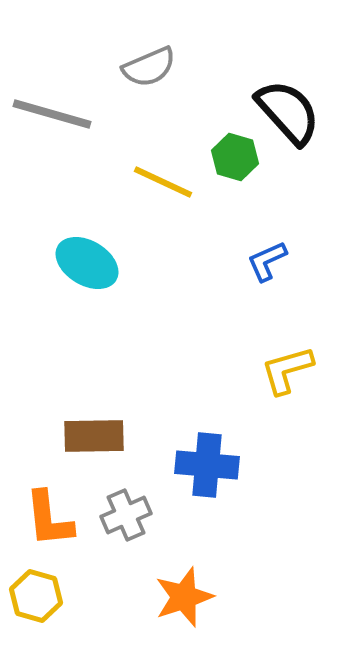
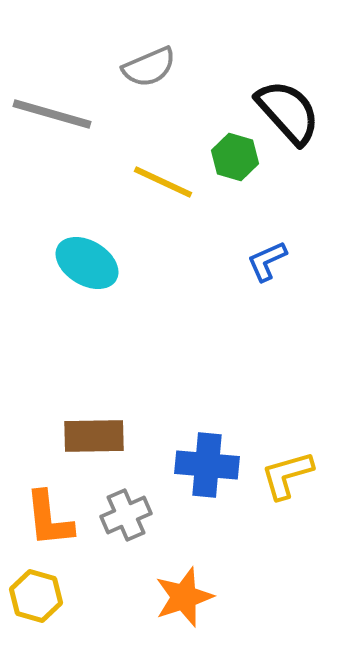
yellow L-shape: moved 105 px down
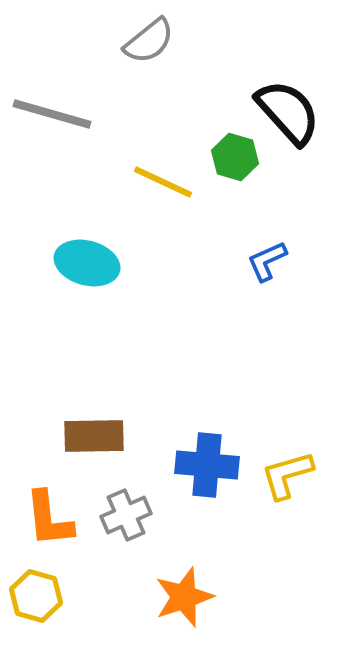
gray semicircle: moved 26 px up; rotated 16 degrees counterclockwise
cyan ellipse: rotated 16 degrees counterclockwise
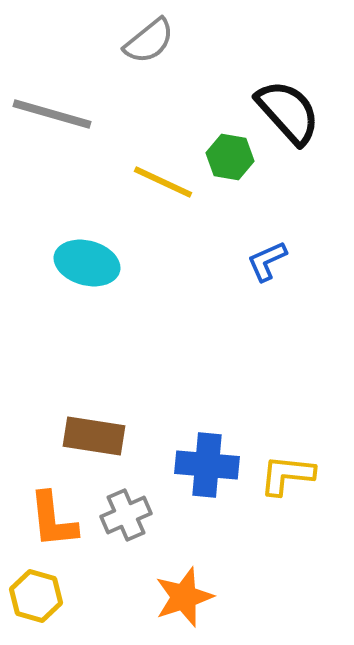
green hexagon: moved 5 px left; rotated 6 degrees counterclockwise
brown rectangle: rotated 10 degrees clockwise
yellow L-shape: rotated 22 degrees clockwise
orange L-shape: moved 4 px right, 1 px down
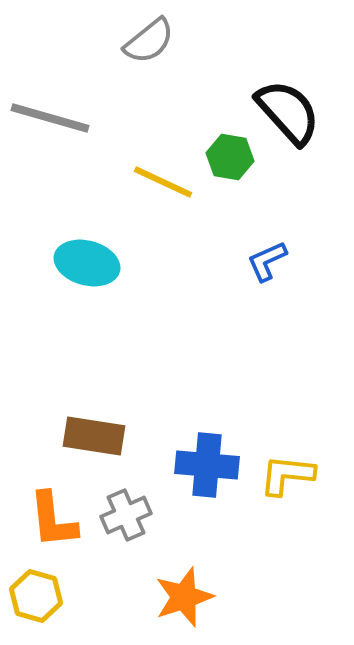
gray line: moved 2 px left, 4 px down
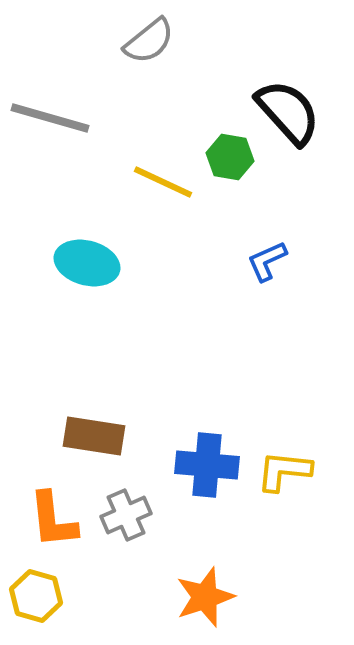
yellow L-shape: moved 3 px left, 4 px up
orange star: moved 21 px right
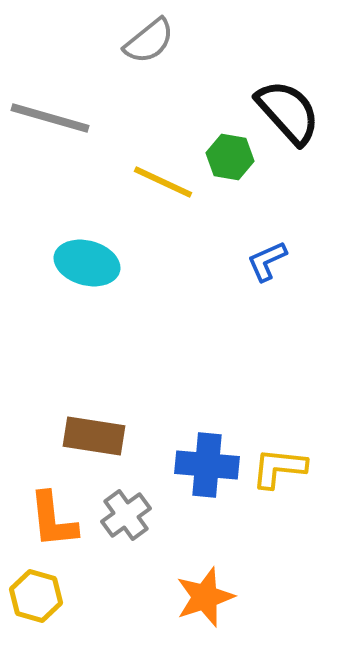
yellow L-shape: moved 5 px left, 3 px up
gray cross: rotated 12 degrees counterclockwise
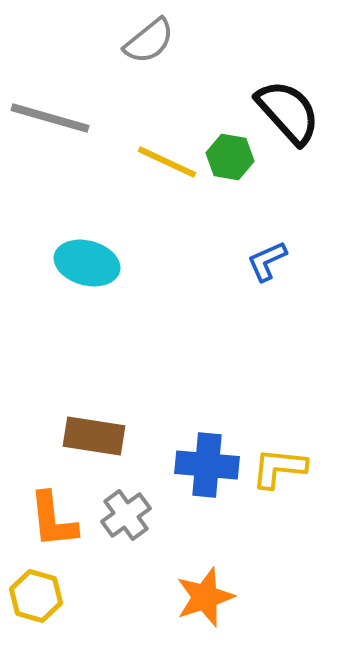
yellow line: moved 4 px right, 20 px up
